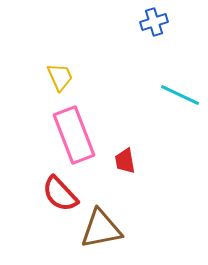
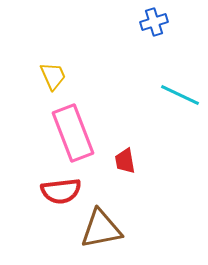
yellow trapezoid: moved 7 px left, 1 px up
pink rectangle: moved 1 px left, 2 px up
red semicircle: moved 1 px right, 3 px up; rotated 54 degrees counterclockwise
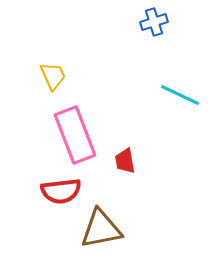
pink rectangle: moved 2 px right, 2 px down
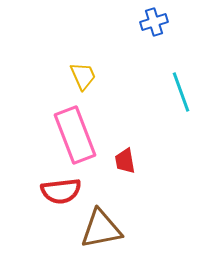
yellow trapezoid: moved 30 px right
cyan line: moved 1 px right, 3 px up; rotated 45 degrees clockwise
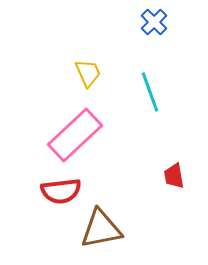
blue cross: rotated 28 degrees counterclockwise
yellow trapezoid: moved 5 px right, 3 px up
cyan line: moved 31 px left
pink rectangle: rotated 68 degrees clockwise
red trapezoid: moved 49 px right, 15 px down
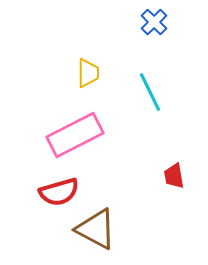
yellow trapezoid: rotated 24 degrees clockwise
cyan line: rotated 6 degrees counterclockwise
pink rectangle: rotated 16 degrees clockwise
red semicircle: moved 2 px left, 1 px down; rotated 9 degrees counterclockwise
brown triangle: moved 5 px left; rotated 39 degrees clockwise
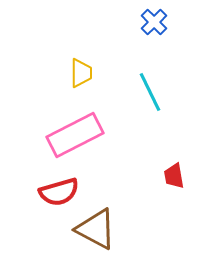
yellow trapezoid: moved 7 px left
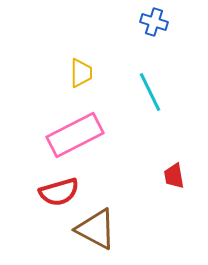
blue cross: rotated 28 degrees counterclockwise
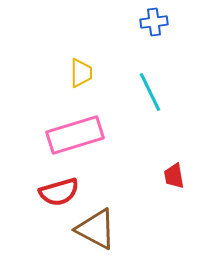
blue cross: rotated 24 degrees counterclockwise
pink rectangle: rotated 10 degrees clockwise
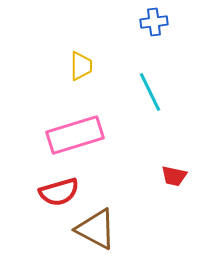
yellow trapezoid: moved 7 px up
red trapezoid: rotated 68 degrees counterclockwise
